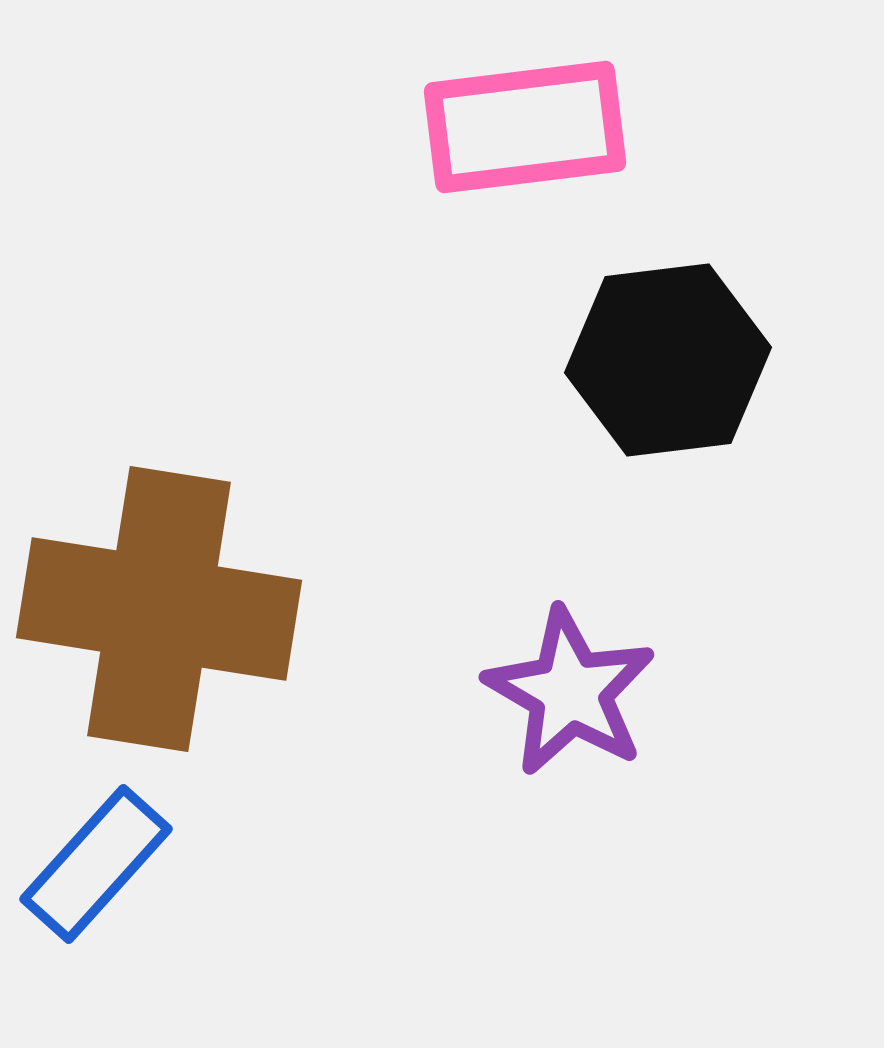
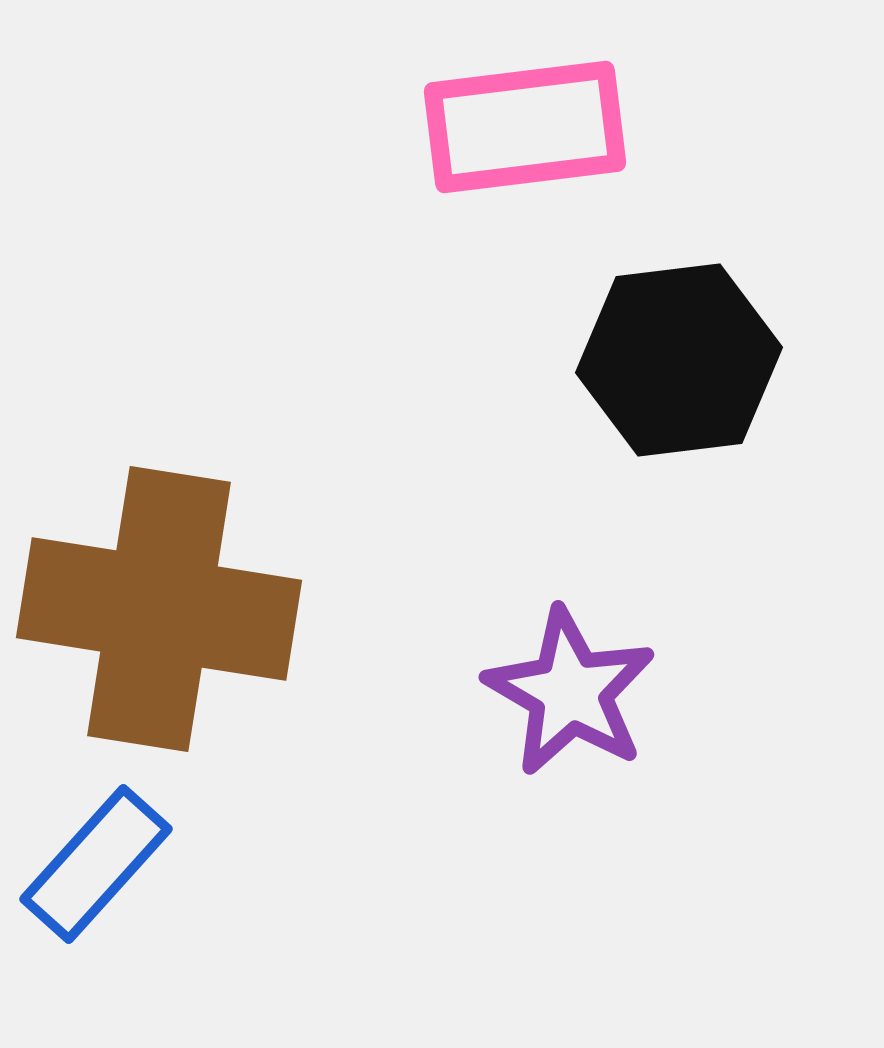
black hexagon: moved 11 px right
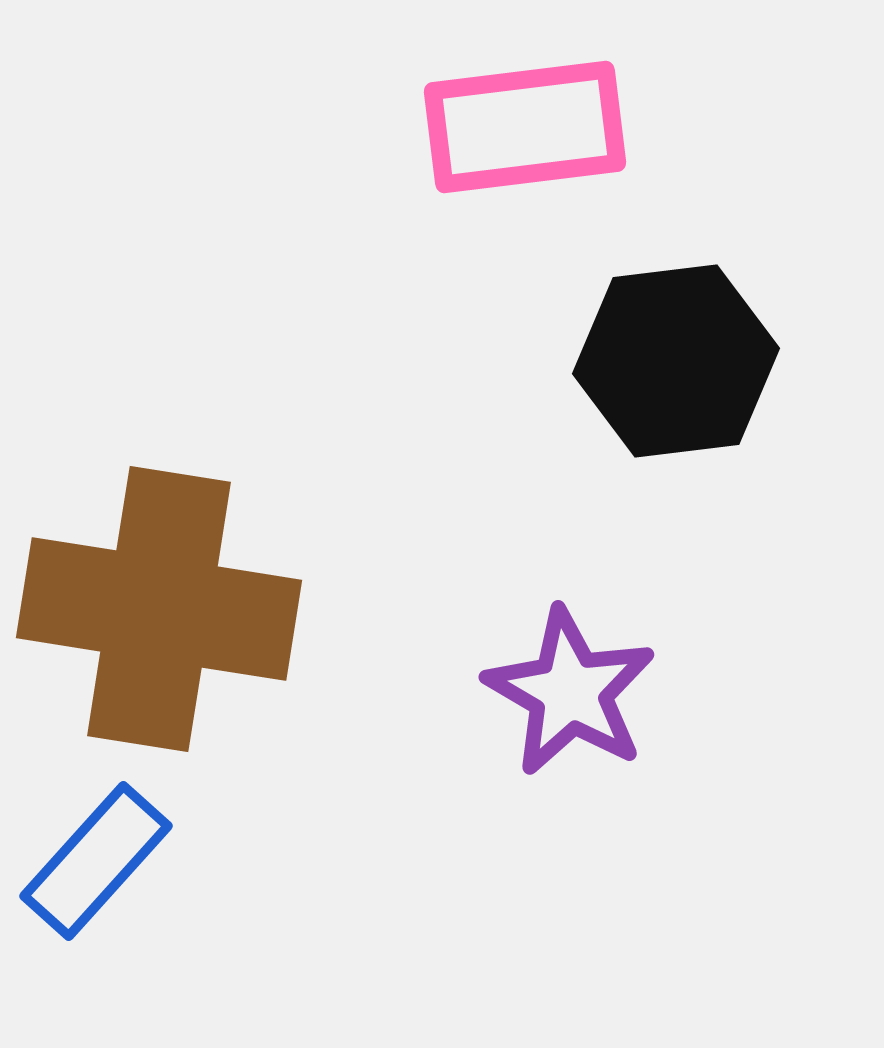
black hexagon: moved 3 px left, 1 px down
blue rectangle: moved 3 px up
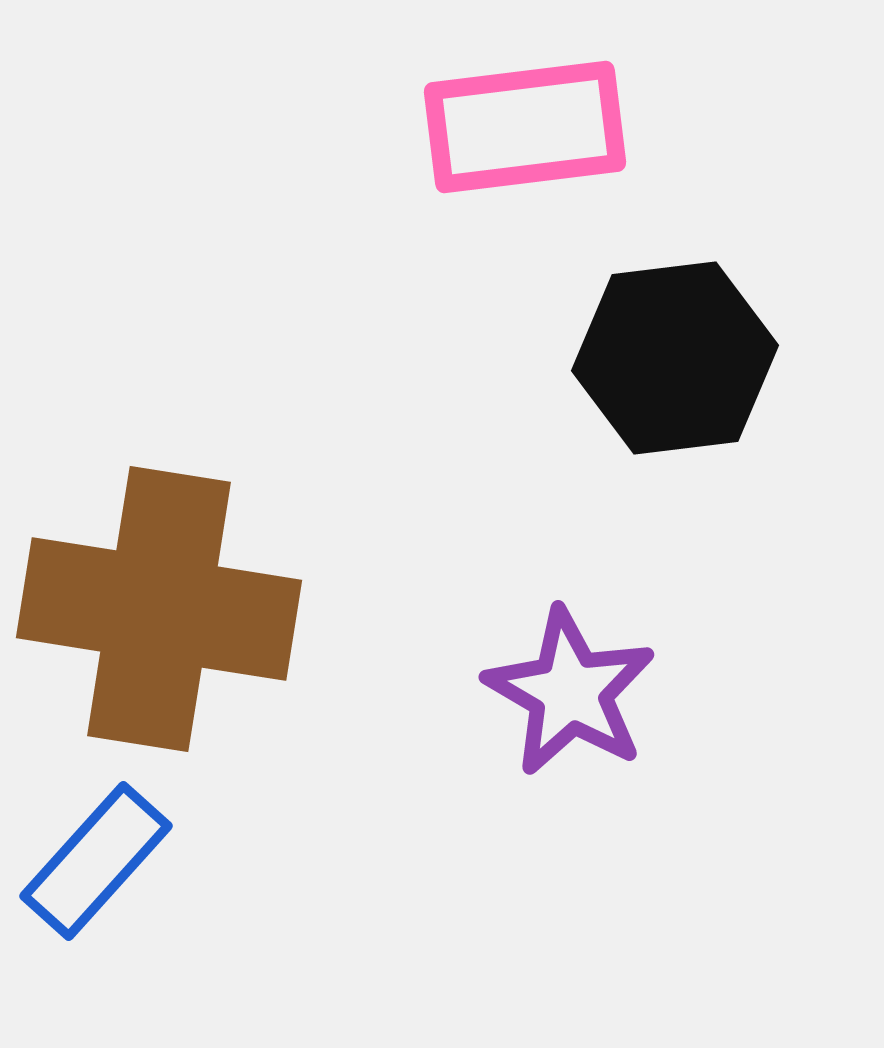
black hexagon: moved 1 px left, 3 px up
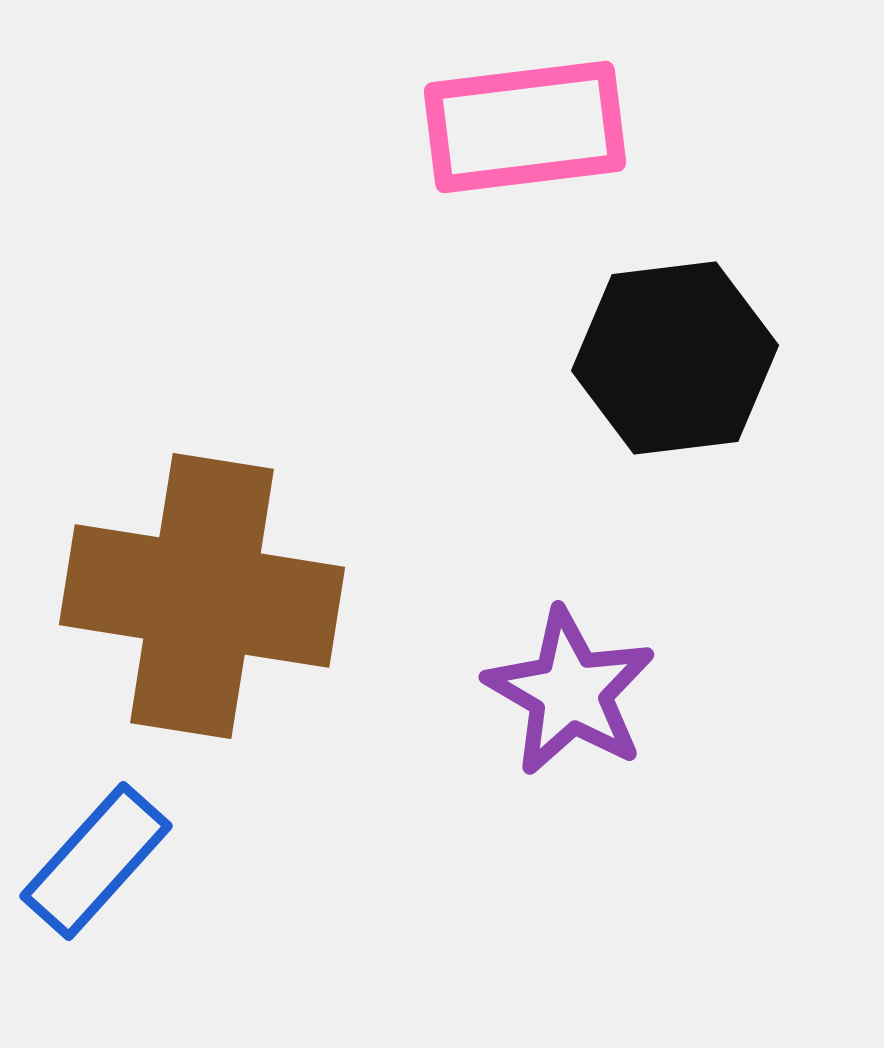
brown cross: moved 43 px right, 13 px up
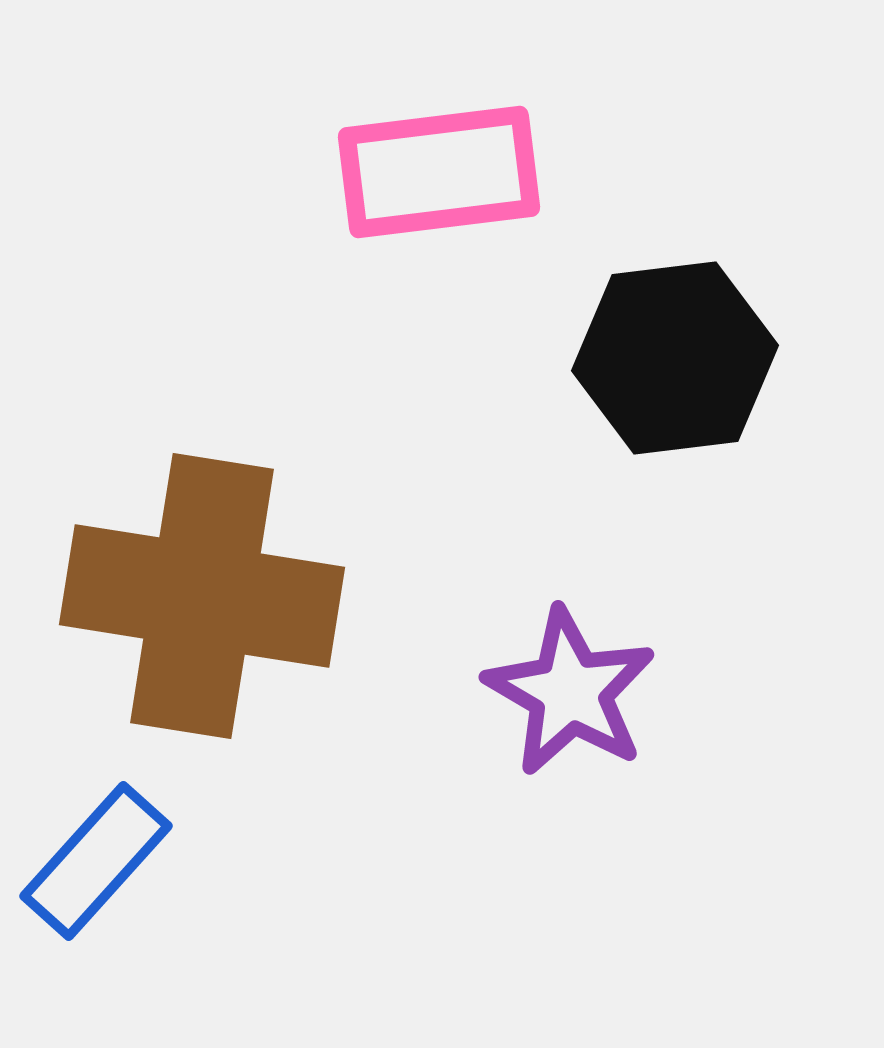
pink rectangle: moved 86 px left, 45 px down
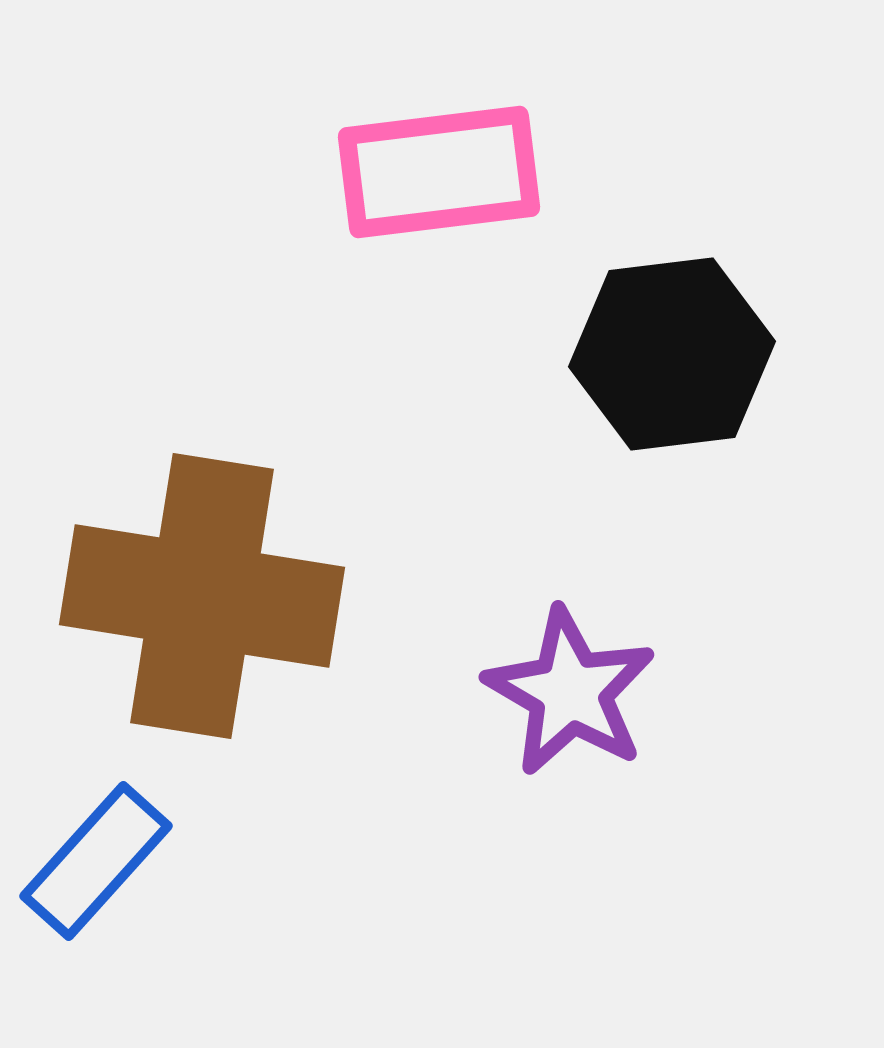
black hexagon: moved 3 px left, 4 px up
